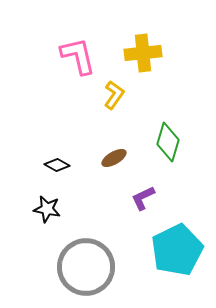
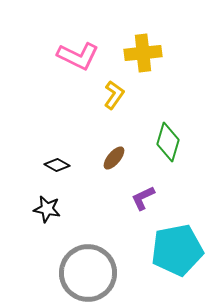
pink L-shape: rotated 129 degrees clockwise
brown ellipse: rotated 20 degrees counterclockwise
cyan pentagon: rotated 15 degrees clockwise
gray circle: moved 2 px right, 6 px down
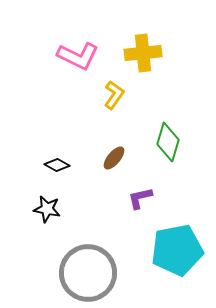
purple L-shape: moved 3 px left; rotated 12 degrees clockwise
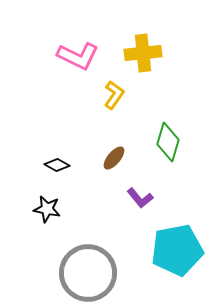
purple L-shape: rotated 116 degrees counterclockwise
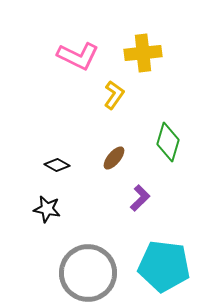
purple L-shape: rotated 96 degrees counterclockwise
cyan pentagon: moved 13 px left, 16 px down; rotated 18 degrees clockwise
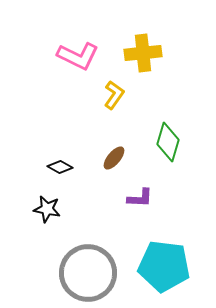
black diamond: moved 3 px right, 2 px down
purple L-shape: rotated 48 degrees clockwise
